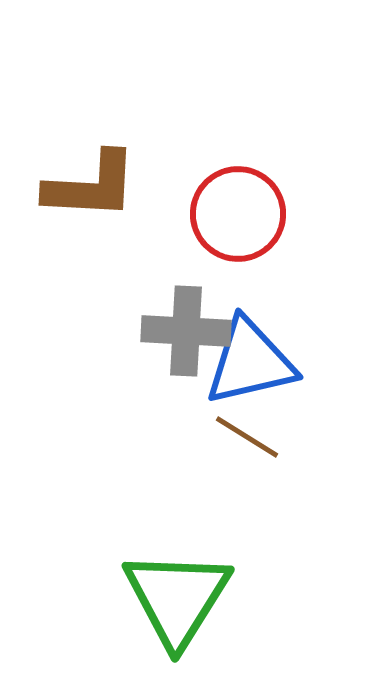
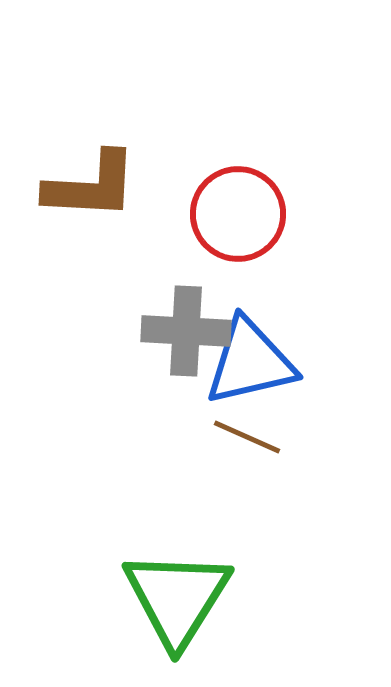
brown line: rotated 8 degrees counterclockwise
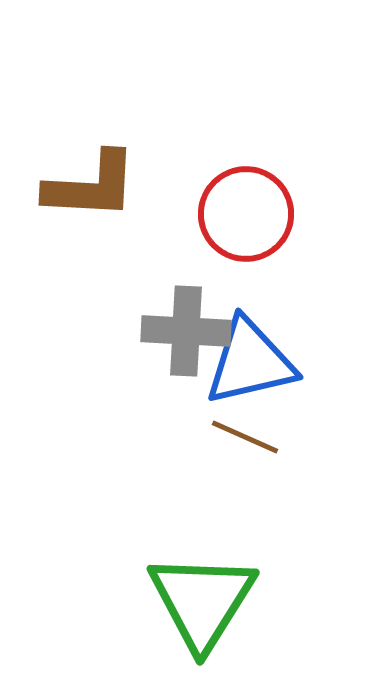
red circle: moved 8 px right
brown line: moved 2 px left
green triangle: moved 25 px right, 3 px down
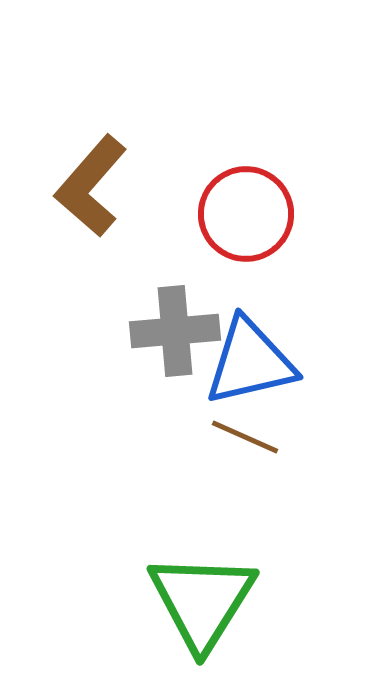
brown L-shape: rotated 128 degrees clockwise
gray cross: moved 11 px left; rotated 8 degrees counterclockwise
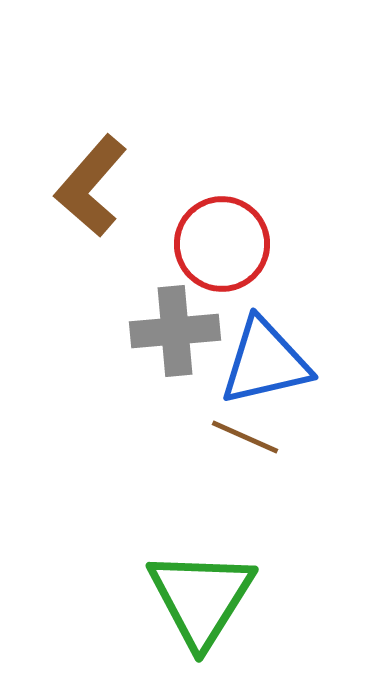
red circle: moved 24 px left, 30 px down
blue triangle: moved 15 px right
green triangle: moved 1 px left, 3 px up
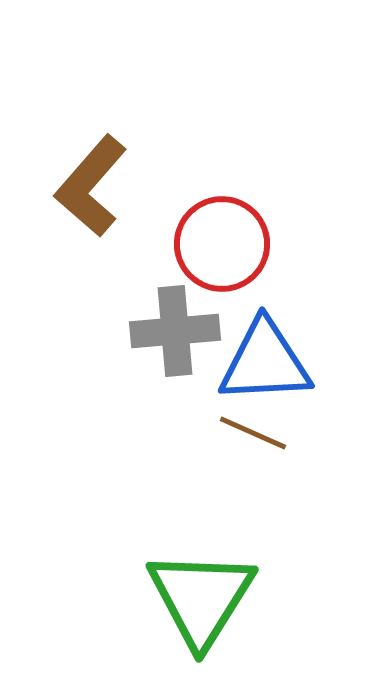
blue triangle: rotated 10 degrees clockwise
brown line: moved 8 px right, 4 px up
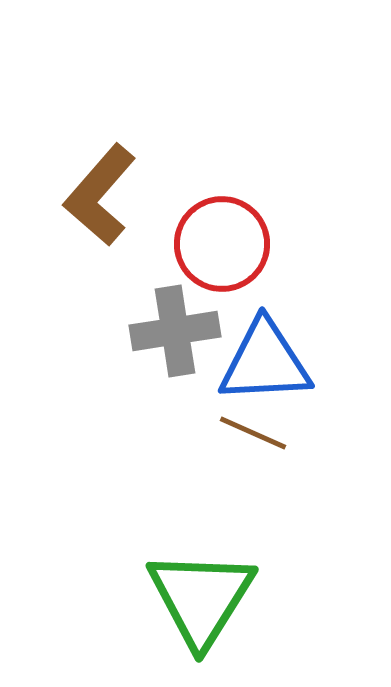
brown L-shape: moved 9 px right, 9 px down
gray cross: rotated 4 degrees counterclockwise
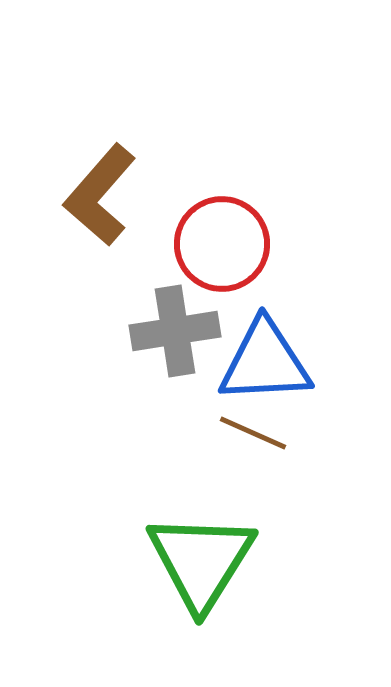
green triangle: moved 37 px up
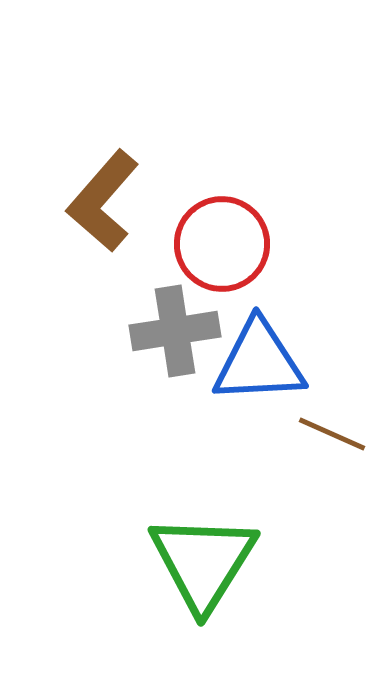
brown L-shape: moved 3 px right, 6 px down
blue triangle: moved 6 px left
brown line: moved 79 px right, 1 px down
green triangle: moved 2 px right, 1 px down
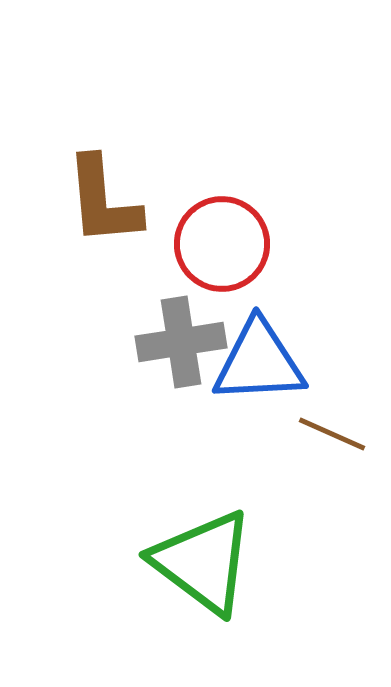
brown L-shape: rotated 46 degrees counterclockwise
gray cross: moved 6 px right, 11 px down
green triangle: rotated 25 degrees counterclockwise
